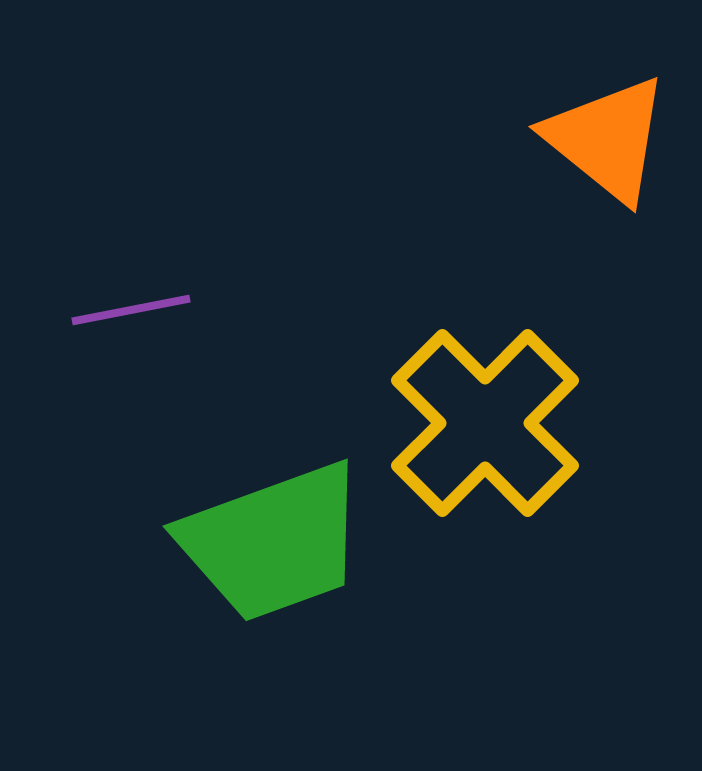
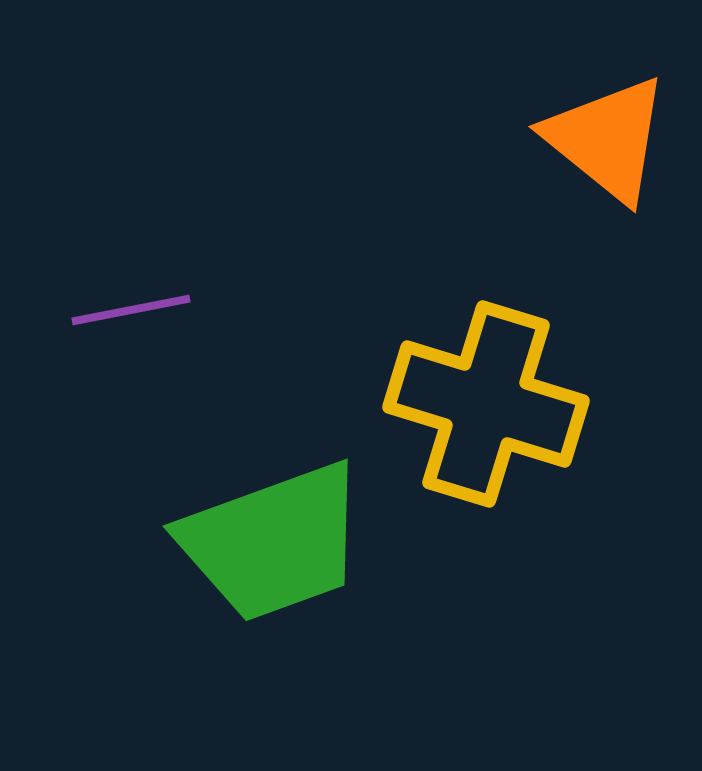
yellow cross: moved 1 px right, 19 px up; rotated 28 degrees counterclockwise
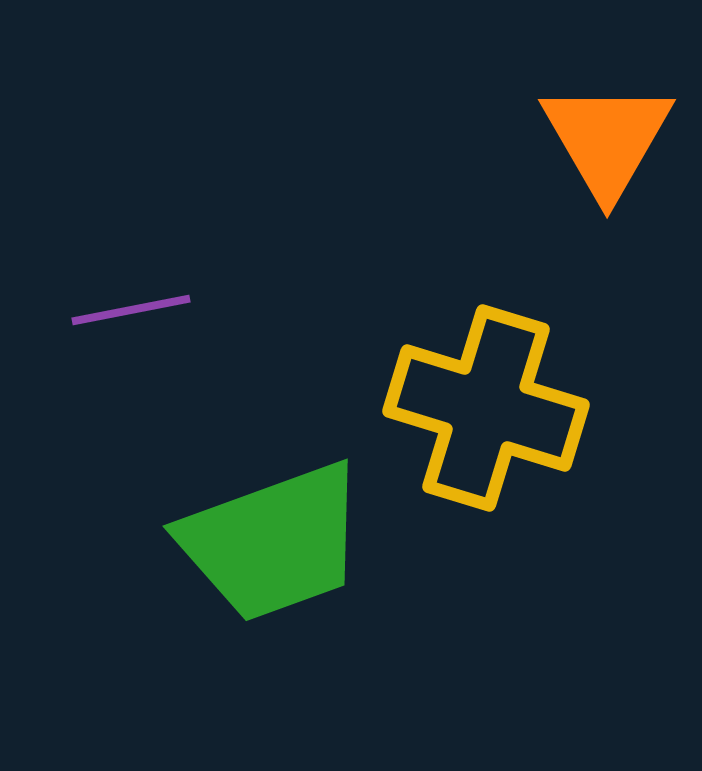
orange triangle: rotated 21 degrees clockwise
yellow cross: moved 4 px down
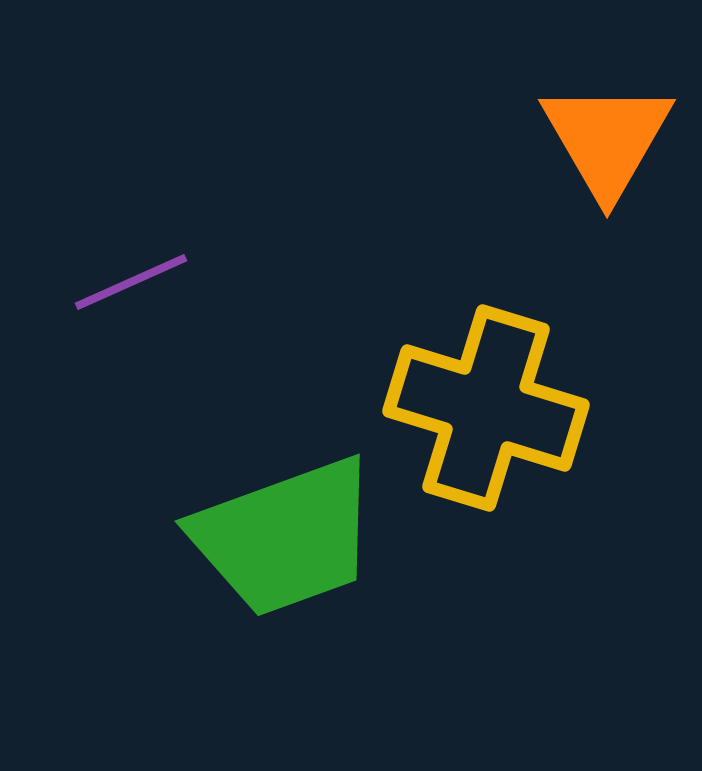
purple line: moved 28 px up; rotated 13 degrees counterclockwise
green trapezoid: moved 12 px right, 5 px up
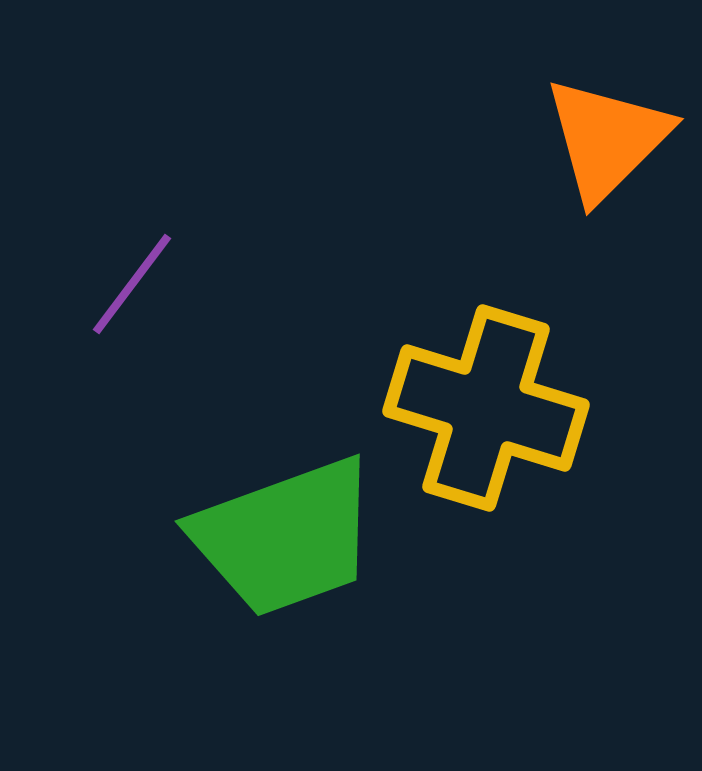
orange triangle: rotated 15 degrees clockwise
purple line: moved 1 px right, 2 px down; rotated 29 degrees counterclockwise
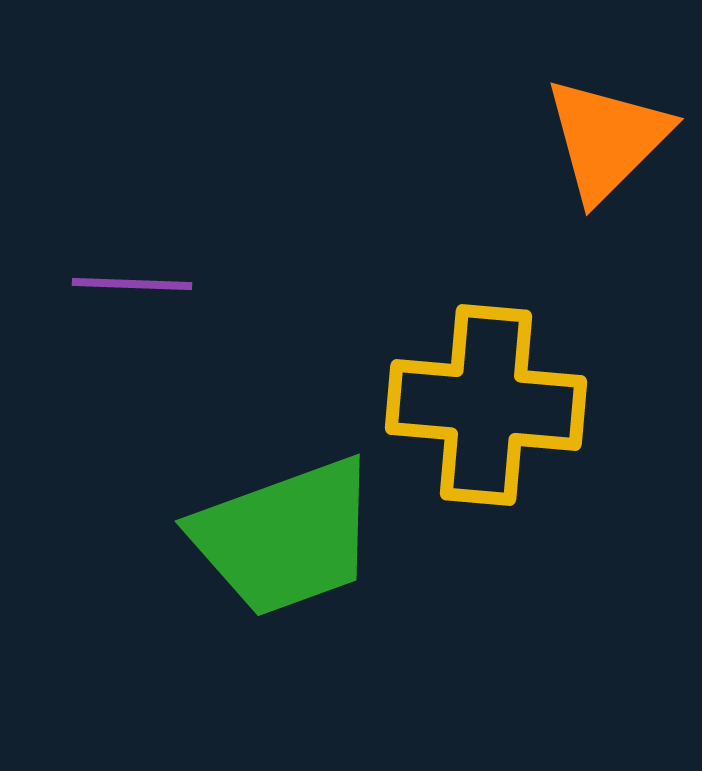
purple line: rotated 55 degrees clockwise
yellow cross: moved 3 px up; rotated 12 degrees counterclockwise
